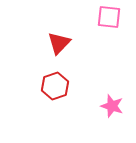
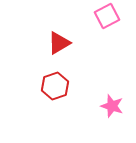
pink square: moved 2 px left, 1 px up; rotated 35 degrees counterclockwise
red triangle: rotated 15 degrees clockwise
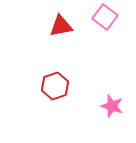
pink square: moved 2 px left, 1 px down; rotated 25 degrees counterclockwise
red triangle: moved 2 px right, 17 px up; rotated 20 degrees clockwise
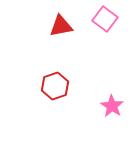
pink square: moved 2 px down
pink star: rotated 15 degrees clockwise
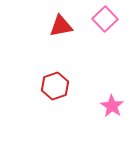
pink square: rotated 10 degrees clockwise
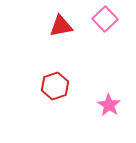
pink star: moved 3 px left, 1 px up
